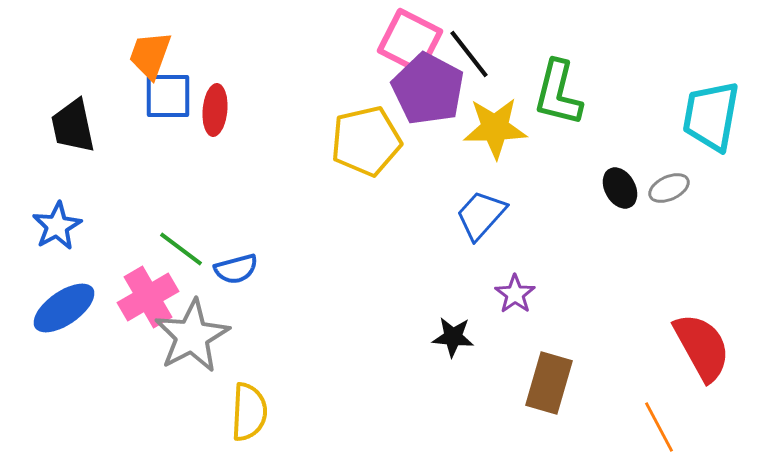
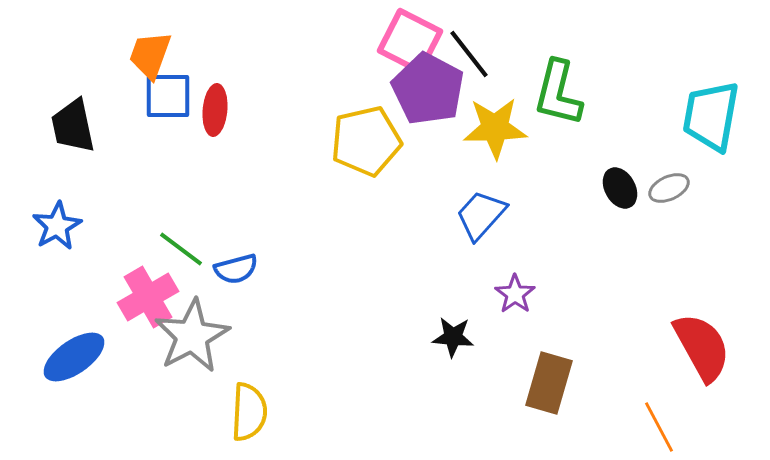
blue ellipse: moved 10 px right, 49 px down
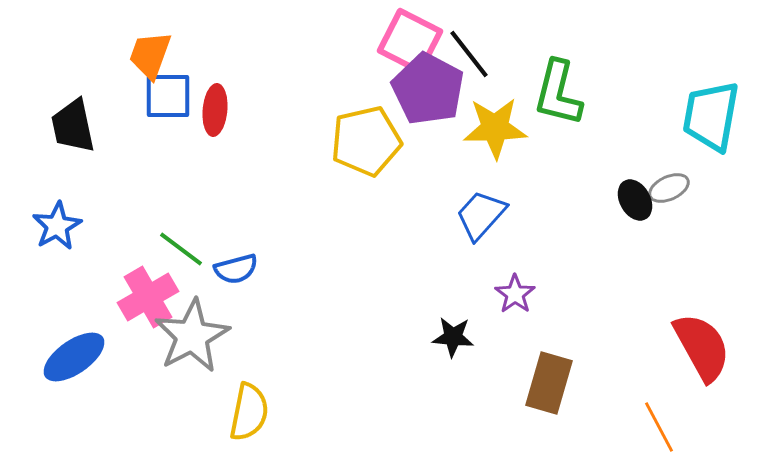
black ellipse: moved 15 px right, 12 px down
yellow semicircle: rotated 8 degrees clockwise
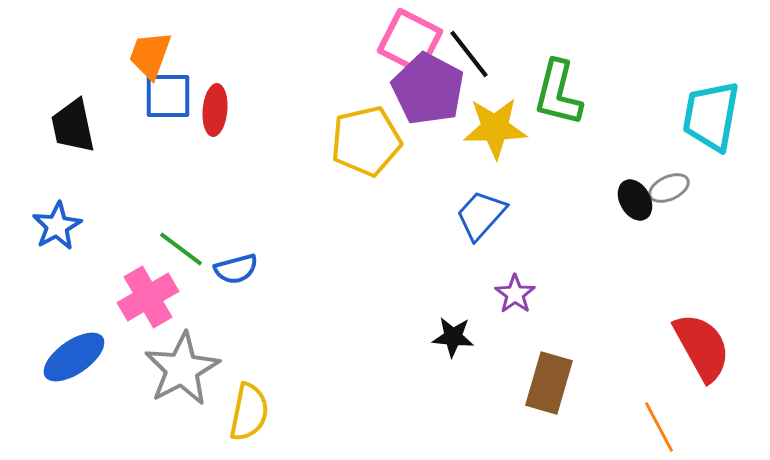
gray star: moved 10 px left, 33 px down
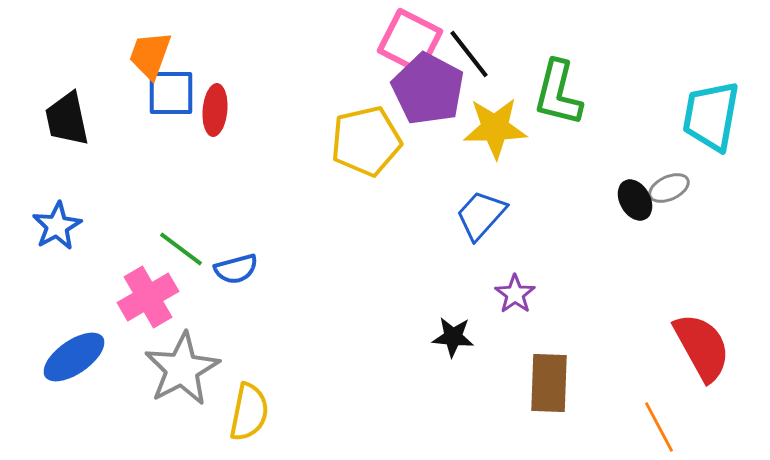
blue square: moved 3 px right, 3 px up
black trapezoid: moved 6 px left, 7 px up
brown rectangle: rotated 14 degrees counterclockwise
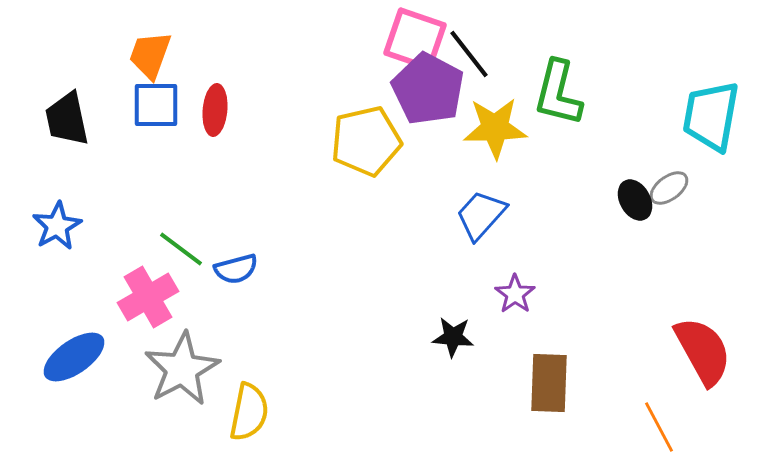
pink square: moved 5 px right, 2 px up; rotated 8 degrees counterclockwise
blue square: moved 15 px left, 12 px down
gray ellipse: rotated 12 degrees counterclockwise
red semicircle: moved 1 px right, 4 px down
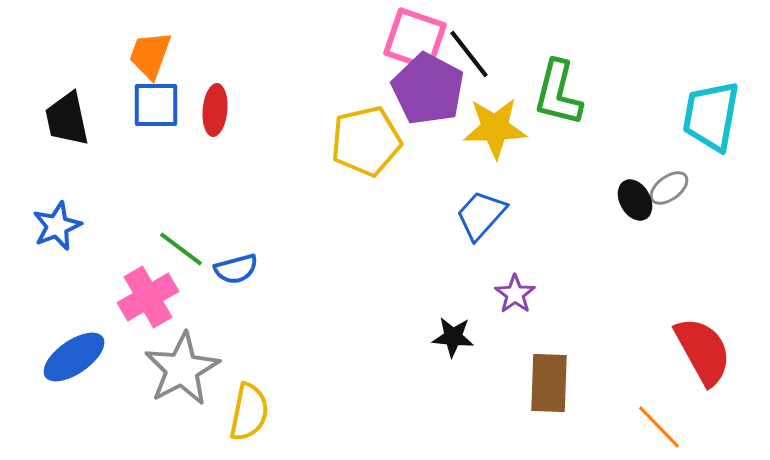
blue star: rotated 6 degrees clockwise
orange line: rotated 16 degrees counterclockwise
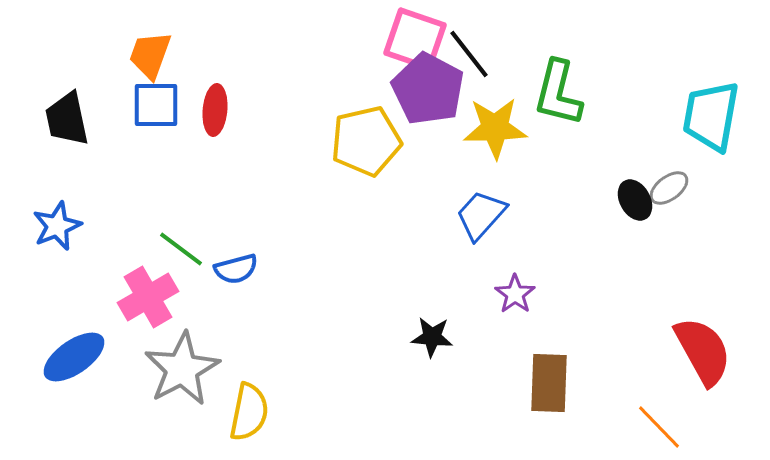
black star: moved 21 px left
